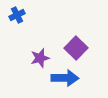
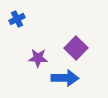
blue cross: moved 4 px down
purple star: moved 2 px left; rotated 18 degrees clockwise
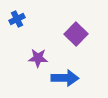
purple square: moved 14 px up
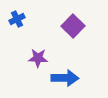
purple square: moved 3 px left, 8 px up
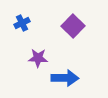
blue cross: moved 5 px right, 4 px down
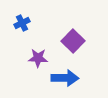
purple square: moved 15 px down
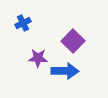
blue cross: moved 1 px right
blue arrow: moved 7 px up
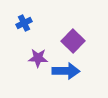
blue cross: moved 1 px right
blue arrow: moved 1 px right
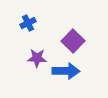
blue cross: moved 4 px right
purple star: moved 1 px left
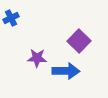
blue cross: moved 17 px left, 5 px up
purple square: moved 6 px right
